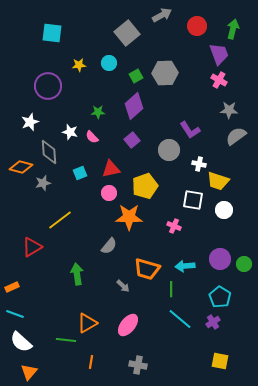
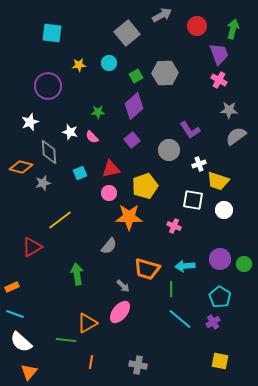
white cross at (199, 164): rotated 32 degrees counterclockwise
pink ellipse at (128, 325): moved 8 px left, 13 px up
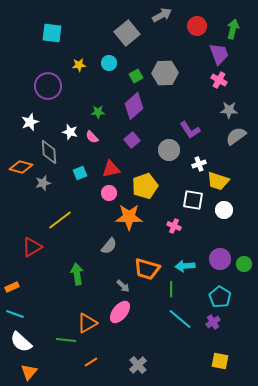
orange line at (91, 362): rotated 48 degrees clockwise
gray cross at (138, 365): rotated 36 degrees clockwise
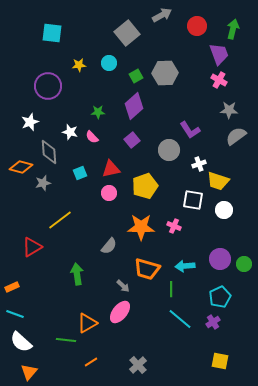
orange star at (129, 217): moved 12 px right, 10 px down
cyan pentagon at (220, 297): rotated 15 degrees clockwise
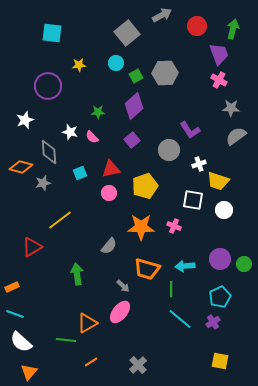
cyan circle at (109, 63): moved 7 px right
gray star at (229, 110): moved 2 px right, 2 px up
white star at (30, 122): moved 5 px left, 2 px up
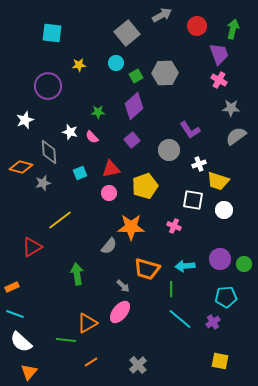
orange star at (141, 227): moved 10 px left
cyan pentagon at (220, 297): moved 6 px right; rotated 20 degrees clockwise
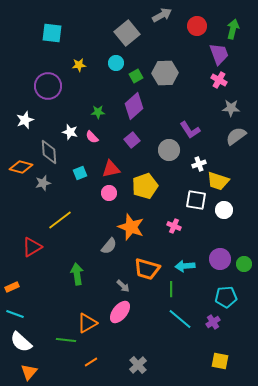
white square at (193, 200): moved 3 px right
orange star at (131, 227): rotated 20 degrees clockwise
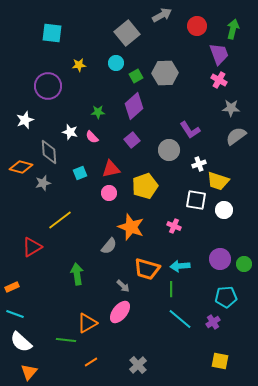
cyan arrow at (185, 266): moved 5 px left
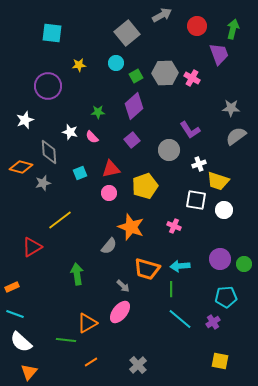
pink cross at (219, 80): moved 27 px left, 2 px up
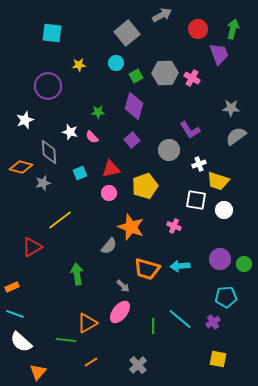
red circle at (197, 26): moved 1 px right, 3 px down
purple diamond at (134, 106): rotated 32 degrees counterclockwise
green line at (171, 289): moved 18 px left, 37 px down
yellow square at (220, 361): moved 2 px left, 2 px up
orange triangle at (29, 372): moved 9 px right
